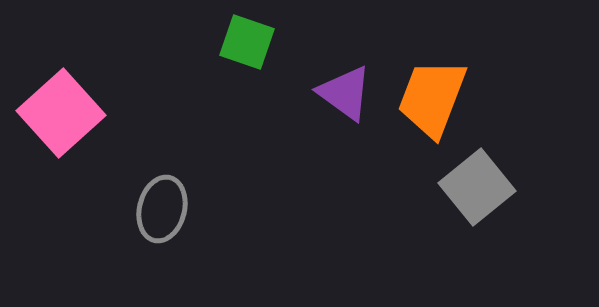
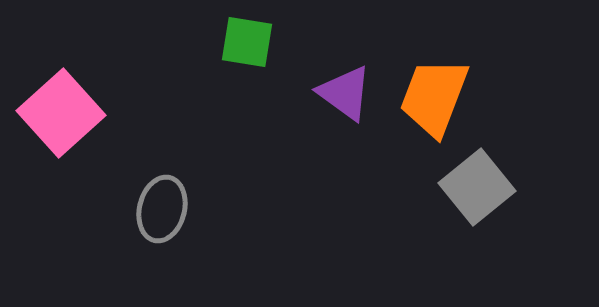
green square: rotated 10 degrees counterclockwise
orange trapezoid: moved 2 px right, 1 px up
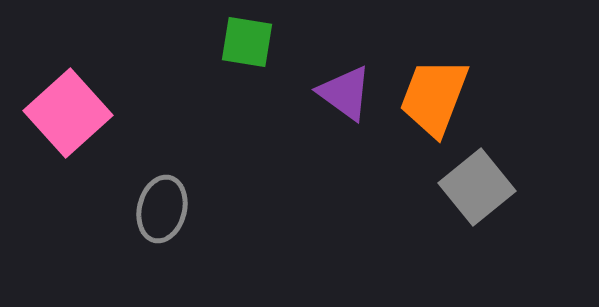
pink square: moved 7 px right
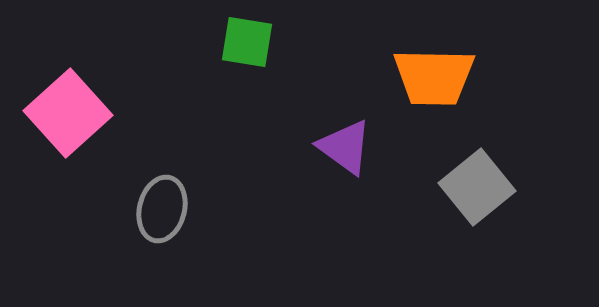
purple triangle: moved 54 px down
orange trapezoid: moved 20 px up; rotated 110 degrees counterclockwise
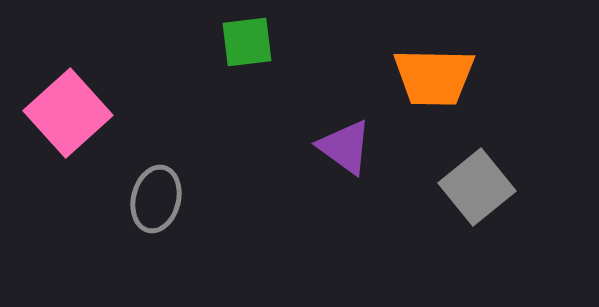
green square: rotated 16 degrees counterclockwise
gray ellipse: moved 6 px left, 10 px up
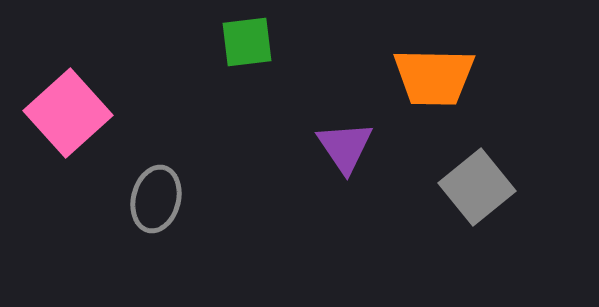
purple triangle: rotated 20 degrees clockwise
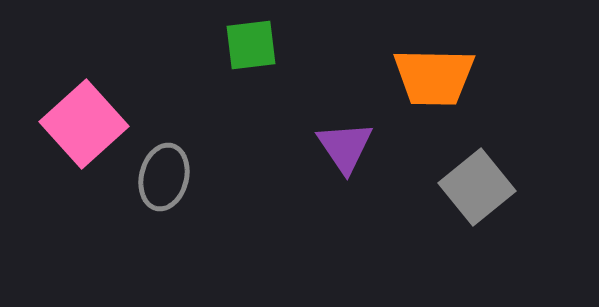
green square: moved 4 px right, 3 px down
pink square: moved 16 px right, 11 px down
gray ellipse: moved 8 px right, 22 px up
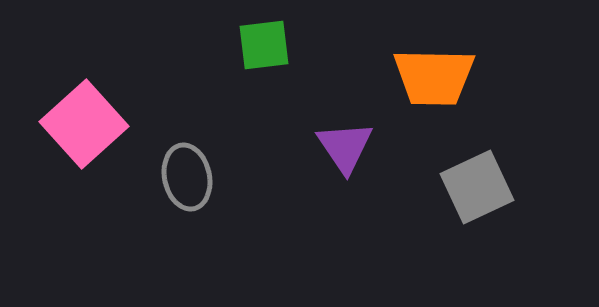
green square: moved 13 px right
gray ellipse: moved 23 px right; rotated 26 degrees counterclockwise
gray square: rotated 14 degrees clockwise
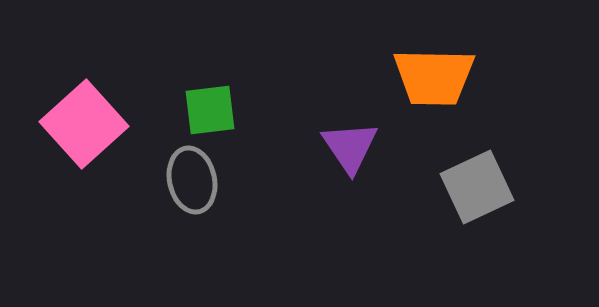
green square: moved 54 px left, 65 px down
purple triangle: moved 5 px right
gray ellipse: moved 5 px right, 3 px down
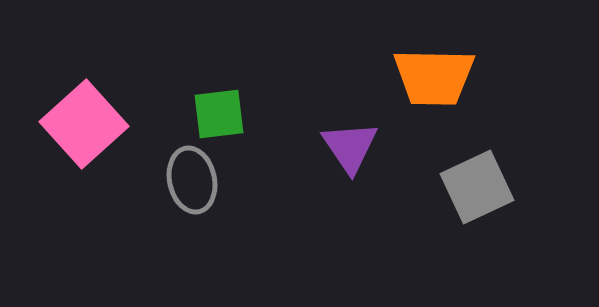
green square: moved 9 px right, 4 px down
